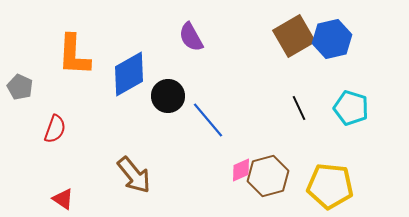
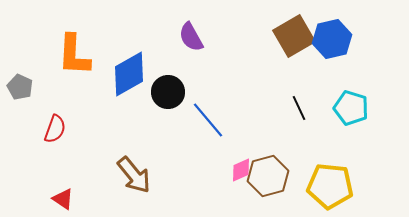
black circle: moved 4 px up
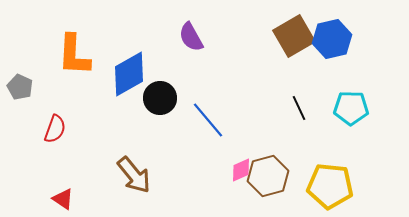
black circle: moved 8 px left, 6 px down
cyan pentagon: rotated 16 degrees counterclockwise
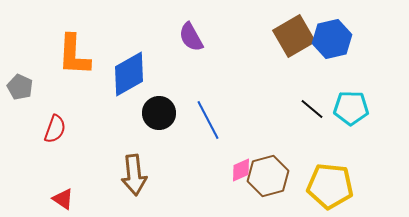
black circle: moved 1 px left, 15 px down
black line: moved 13 px right, 1 px down; rotated 25 degrees counterclockwise
blue line: rotated 12 degrees clockwise
brown arrow: rotated 33 degrees clockwise
